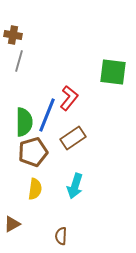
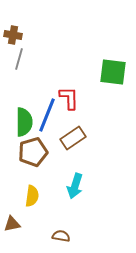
gray line: moved 2 px up
red L-shape: rotated 40 degrees counterclockwise
yellow semicircle: moved 3 px left, 7 px down
brown triangle: rotated 18 degrees clockwise
brown semicircle: rotated 96 degrees clockwise
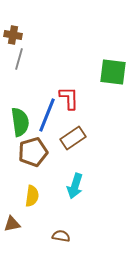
green semicircle: moved 4 px left; rotated 8 degrees counterclockwise
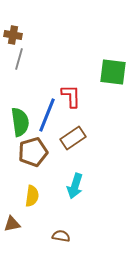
red L-shape: moved 2 px right, 2 px up
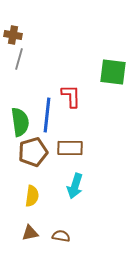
blue line: rotated 16 degrees counterclockwise
brown rectangle: moved 3 px left, 10 px down; rotated 35 degrees clockwise
brown triangle: moved 18 px right, 9 px down
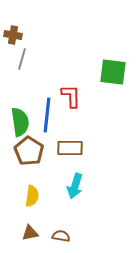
gray line: moved 3 px right
brown pentagon: moved 4 px left, 1 px up; rotated 24 degrees counterclockwise
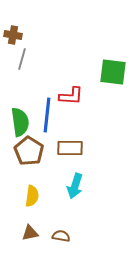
red L-shape: rotated 95 degrees clockwise
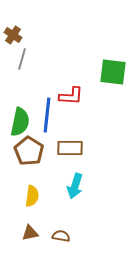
brown cross: rotated 24 degrees clockwise
green semicircle: rotated 20 degrees clockwise
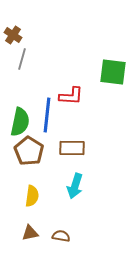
brown rectangle: moved 2 px right
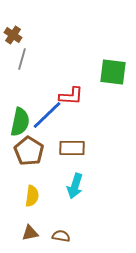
blue line: rotated 40 degrees clockwise
